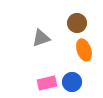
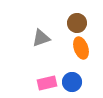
orange ellipse: moved 3 px left, 2 px up
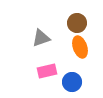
orange ellipse: moved 1 px left, 1 px up
pink rectangle: moved 12 px up
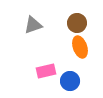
gray triangle: moved 8 px left, 13 px up
pink rectangle: moved 1 px left
blue circle: moved 2 px left, 1 px up
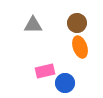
gray triangle: rotated 18 degrees clockwise
pink rectangle: moved 1 px left
blue circle: moved 5 px left, 2 px down
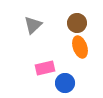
gray triangle: rotated 42 degrees counterclockwise
pink rectangle: moved 3 px up
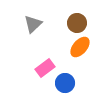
gray triangle: moved 1 px up
orange ellipse: rotated 60 degrees clockwise
pink rectangle: rotated 24 degrees counterclockwise
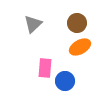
orange ellipse: rotated 20 degrees clockwise
pink rectangle: rotated 48 degrees counterclockwise
blue circle: moved 2 px up
